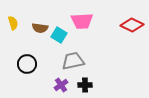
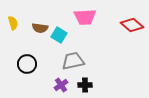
pink trapezoid: moved 3 px right, 4 px up
red diamond: rotated 15 degrees clockwise
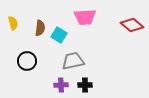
brown semicircle: rotated 91 degrees counterclockwise
black circle: moved 3 px up
purple cross: rotated 32 degrees clockwise
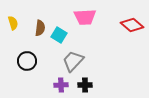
gray trapezoid: rotated 35 degrees counterclockwise
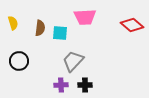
cyan square: moved 1 px right, 2 px up; rotated 28 degrees counterclockwise
black circle: moved 8 px left
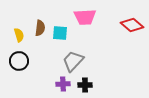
yellow semicircle: moved 6 px right, 12 px down
purple cross: moved 2 px right, 1 px up
